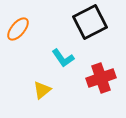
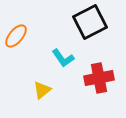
orange ellipse: moved 2 px left, 7 px down
red cross: moved 2 px left; rotated 8 degrees clockwise
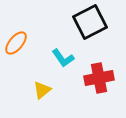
orange ellipse: moved 7 px down
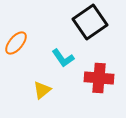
black square: rotated 8 degrees counterclockwise
red cross: rotated 16 degrees clockwise
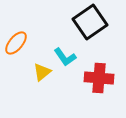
cyan L-shape: moved 2 px right, 1 px up
yellow triangle: moved 18 px up
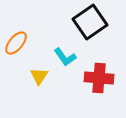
yellow triangle: moved 3 px left, 4 px down; rotated 18 degrees counterclockwise
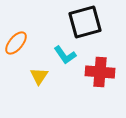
black square: moved 5 px left; rotated 20 degrees clockwise
cyan L-shape: moved 2 px up
red cross: moved 1 px right, 6 px up
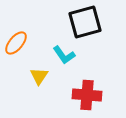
cyan L-shape: moved 1 px left
red cross: moved 13 px left, 23 px down
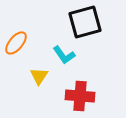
red cross: moved 7 px left, 1 px down
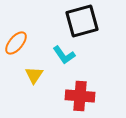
black square: moved 3 px left, 1 px up
yellow triangle: moved 5 px left, 1 px up
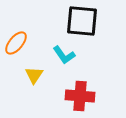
black square: rotated 20 degrees clockwise
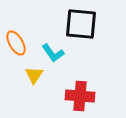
black square: moved 1 px left, 3 px down
orange ellipse: rotated 70 degrees counterclockwise
cyan L-shape: moved 11 px left, 2 px up
